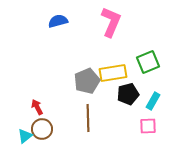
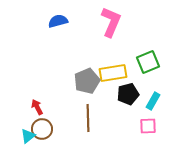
cyan triangle: moved 3 px right
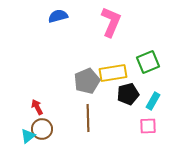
blue semicircle: moved 5 px up
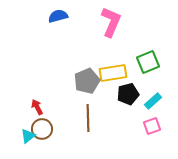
cyan rectangle: rotated 18 degrees clockwise
pink square: moved 4 px right; rotated 18 degrees counterclockwise
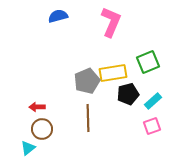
red arrow: rotated 63 degrees counterclockwise
cyan triangle: moved 12 px down
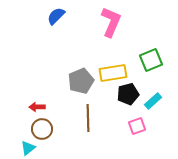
blue semicircle: moved 2 px left; rotated 30 degrees counterclockwise
green square: moved 3 px right, 2 px up
gray pentagon: moved 6 px left
pink square: moved 15 px left
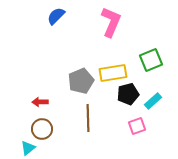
red arrow: moved 3 px right, 5 px up
